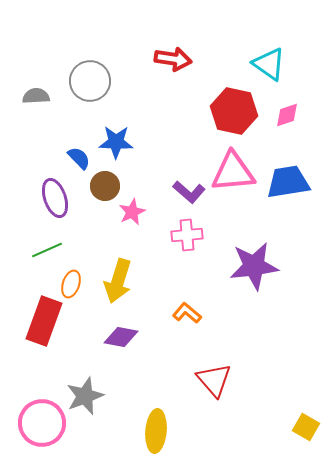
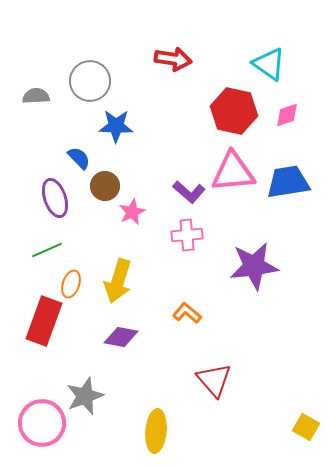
blue star: moved 16 px up
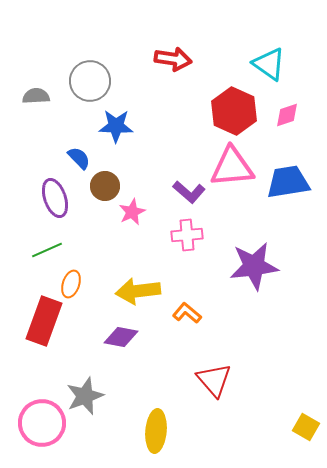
red hexagon: rotated 12 degrees clockwise
pink triangle: moved 1 px left, 5 px up
yellow arrow: moved 20 px right, 10 px down; rotated 66 degrees clockwise
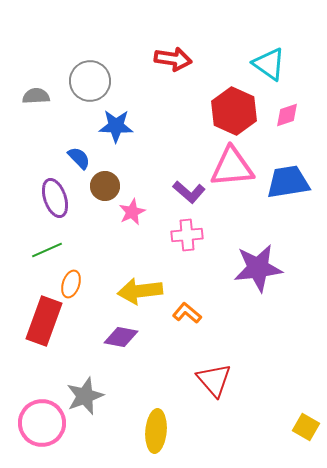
purple star: moved 4 px right, 2 px down
yellow arrow: moved 2 px right
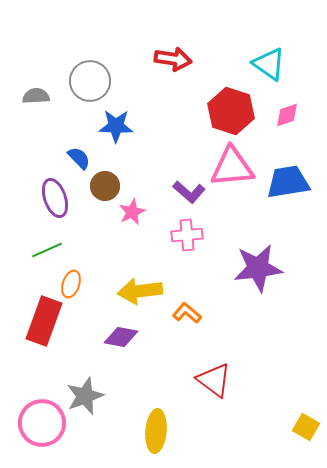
red hexagon: moved 3 px left; rotated 6 degrees counterclockwise
red triangle: rotated 12 degrees counterclockwise
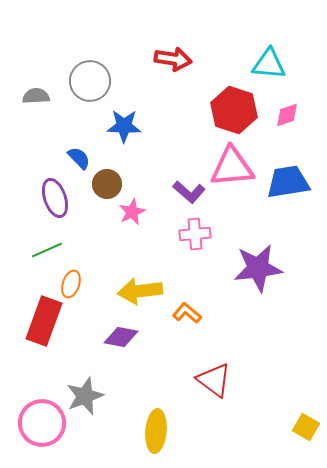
cyan triangle: rotated 30 degrees counterclockwise
red hexagon: moved 3 px right, 1 px up
blue star: moved 8 px right
brown circle: moved 2 px right, 2 px up
pink cross: moved 8 px right, 1 px up
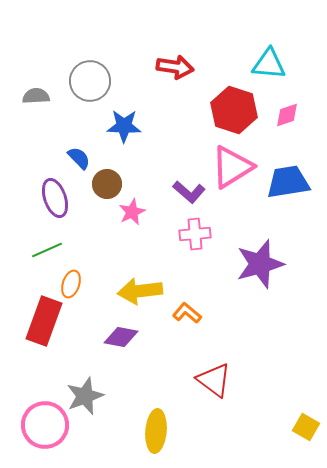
red arrow: moved 2 px right, 8 px down
pink triangle: rotated 27 degrees counterclockwise
purple star: moved 2 px right, 4 px up; rotated 9 degrees counterclockwise
pink circle: moved 3 px right, 2 px down
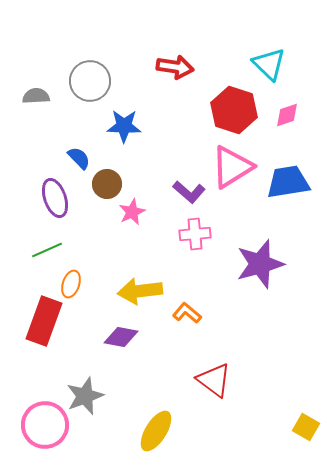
cyan triangle: rotated 39 degrees clockwise
yellow ellipse: rotated 27 degrees clockwise
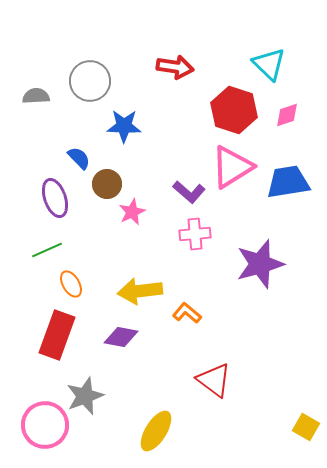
orange ellipse: rotated 48 degrees counterclockwise
red rectangle: moved 13 px right, 14 px down
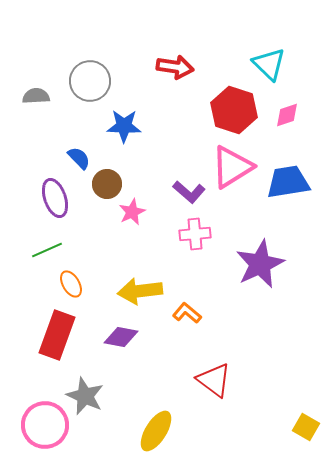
purple star: rotated 9 degrees counterclockwise
gray star: rotated 27 degrees counterclockwise
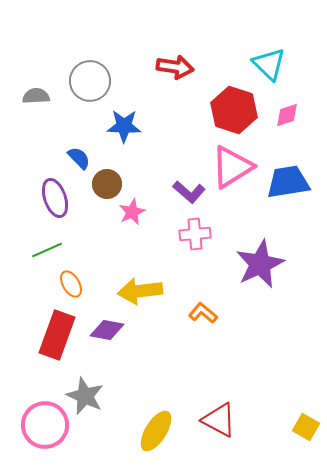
orange L-shape: moved 16 px right
purple diamond: moved 14 px left, 7 px up
red triangle: moved 5 px right, 40 px down; rotated 9 degrees counterclockwise
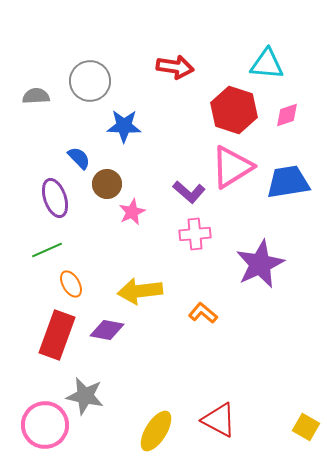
cyan triangle: moved 2 px left; rotated 39 degrees counterclockwise
gray star: rotated 12 degrees counterclockwise
